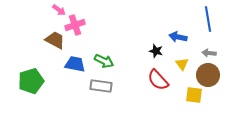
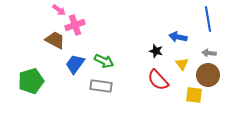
blue trapezoid: rotated 65 degrees counterclockwise
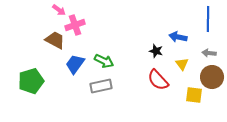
blue line: rotated 10 degrees clockwise
brown circle: moved 4 px right, 2 px down
gray rectangle: rotated 20 degrees counterclockwise
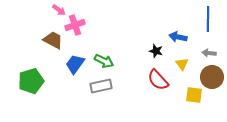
brown trapezoid: moved 2 px left
